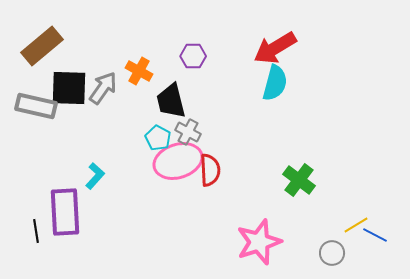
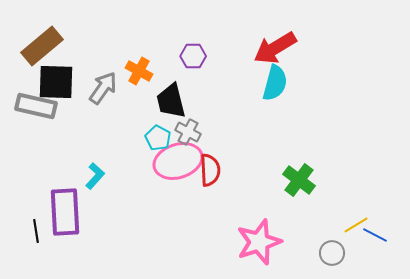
black square: moved 13 px left, 6 px up
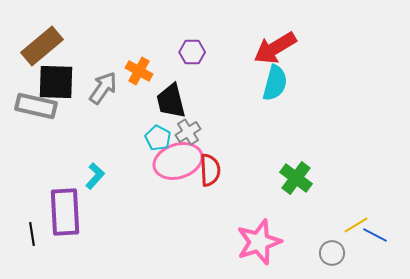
purple hexagon: moved 1 px left, 4 px up
gray cross: rotated 30 degrees clockwise
green cross: moved 3 px left, 2 px up
black line: moved 4 px left, 3 px down
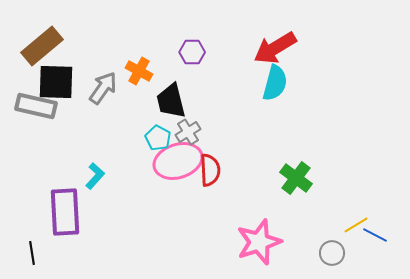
black line: moved 19 px down
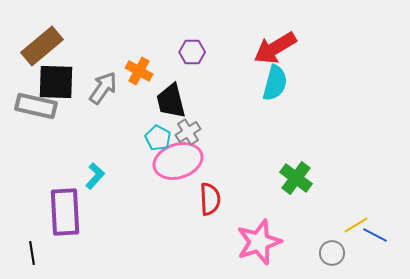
red semicircle: moved 29 px down
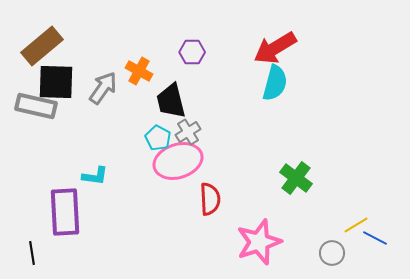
cyan L-shape: rotated 56 degrees clockwise
blue line: moved 3 px down
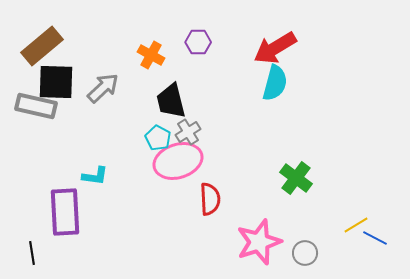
purple hexagon: moved 6 px right, 10 px up
orange cross: moved 12 px right, 16 px up
gray arrow: rotated 12 degrees clockwise
gray circle: moved 27 px left
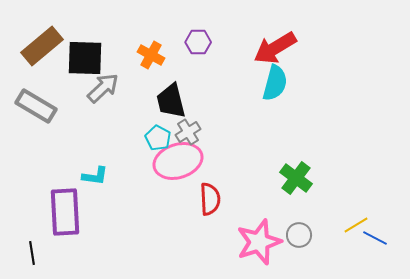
black square: moved 29 px right, 24 px up
gray rectangle: rotated 18 degrees clockwise
gray circle: moved 6 px left, 18 px up
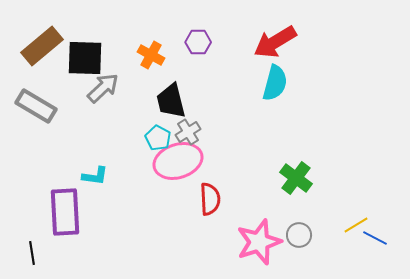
red arrow: moved 6 px up
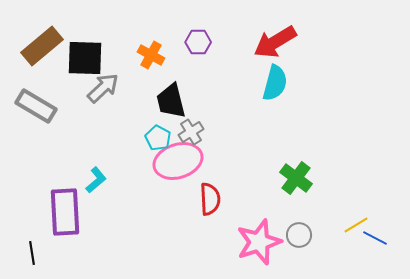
gray cross: moved 3 px right
cyan L-shape: moved 1 px right, 4 px down; rotated 48 degrees counterclockwise
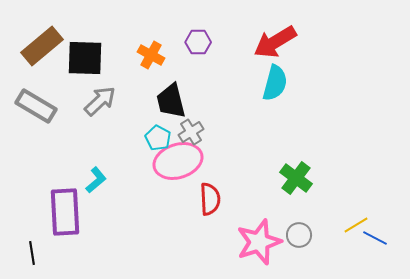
gray arrow: moved 3 px left, 13 px down
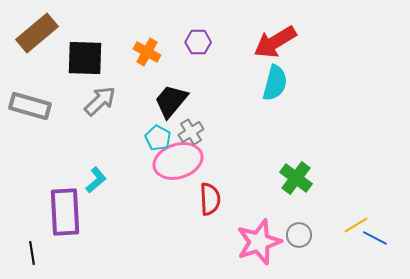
brown rectangle: moved 5 px left, 13 px up
orange cross: moved 4 px left, 3 px up
black trapezoid: rotated 54 degrees clockwise
gray rectangle: moved 6 px left; rotated 15 degrees counterclockwise
